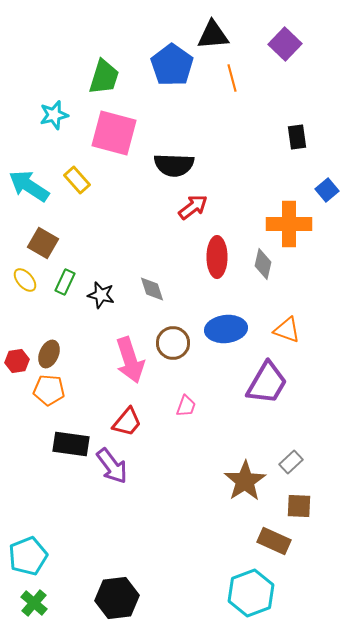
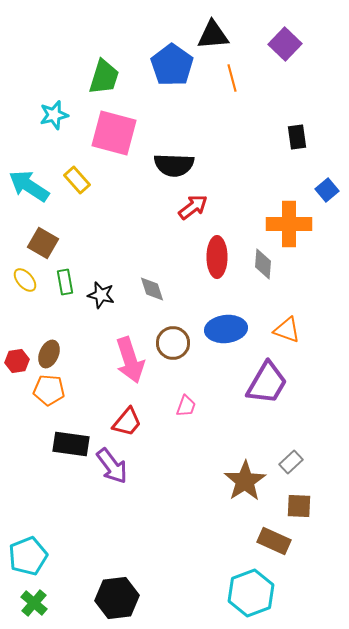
gray diamond at (263, 264): rotated 8 degrees counterclockwise
green rectangle at (65, 282): rotated 35 degrees counterclockwise
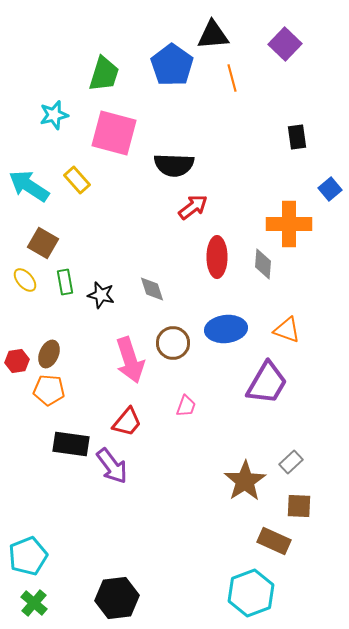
green trapezoid at (104, 77): moved 3 px up
blue square at (327, 190): moved 3 px right, 1 px up
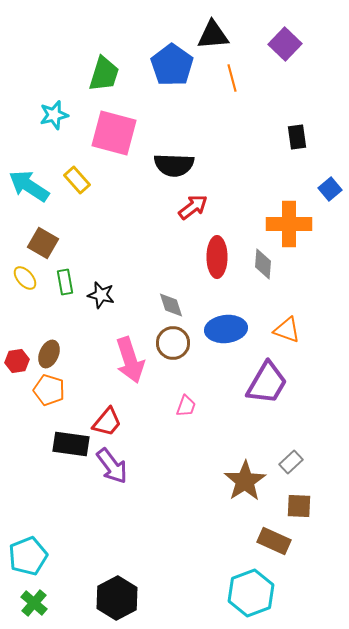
yellow ellipse at (25, 280): moved 2 px up
gray diamond at (152, 289): moved 19 px right, 16 px down
orange pentagon at (49, 390): rotated 12 degrees clockwise
red trapezoid at (127, 422): moved 20 px left
black hexagon at (117, 598): rotated 21 degrees counterclockwise
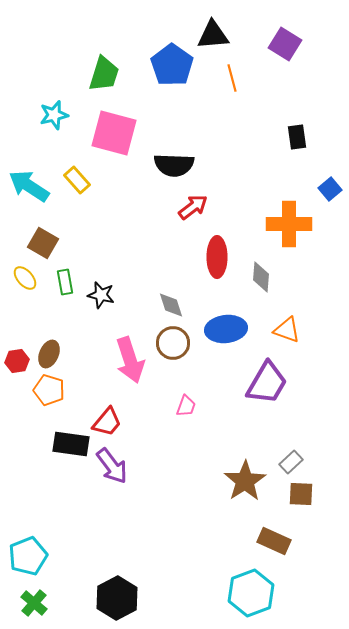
purple square at (285, 44): rotated 12 degrees counterclockwise
gray diamond at (263, 264): moved 2 px left, 13 px down
brown square at (299, 506): moved 2 px right, 12 px up
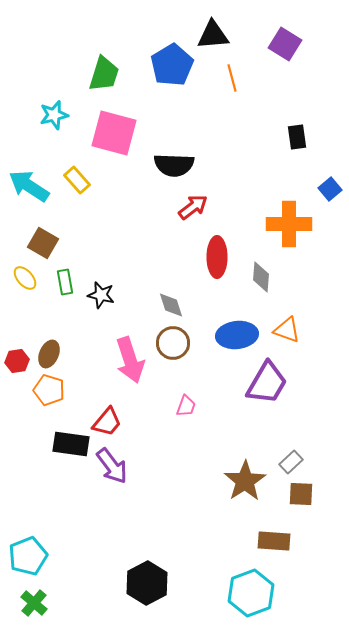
blue pentagon at (172, 65): rotated 6 degrees clockwise
blue ellipse at (226, 329): moved 11 px right, 6 px down
brown rectangle at (274, 541): rotated 20 degrees counterclockwise
black hexagon at (117, 598): moved 30 px right, 15 px up
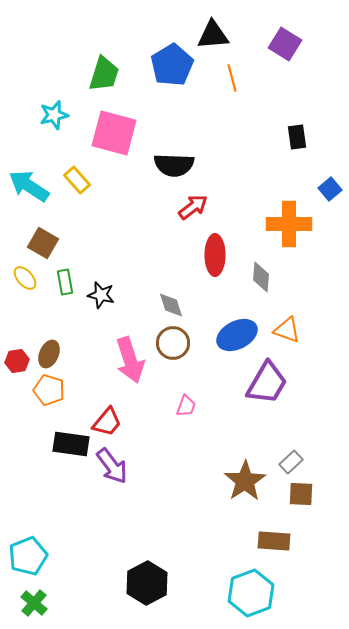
red ellipse at (217, 257): moved 2 px left, 2 px up
blue ellipse at (237, 335): rotated 21 degrees counterclockwise
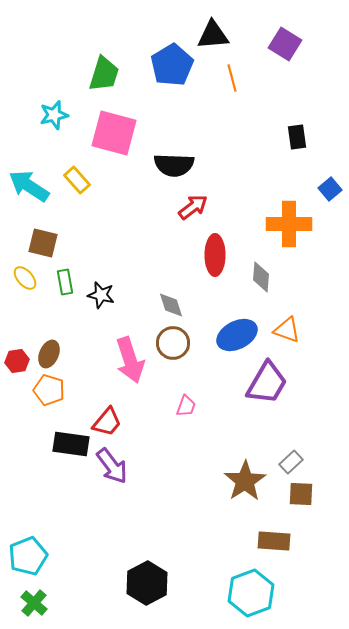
brown square at (43, 243): rotated 16 degrees counterclockwise
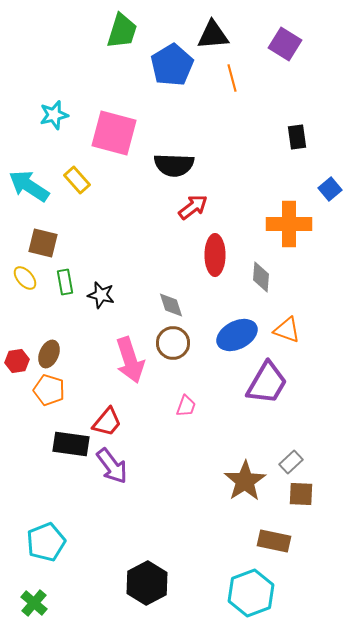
green trapezoid at (104, 74): moved 18 px right, 43 px up
brown rectangle at (274, 541): rotated 8 degrees clockwise
cyan pentagon at (28, 556): moved 18 px right, 14 px up
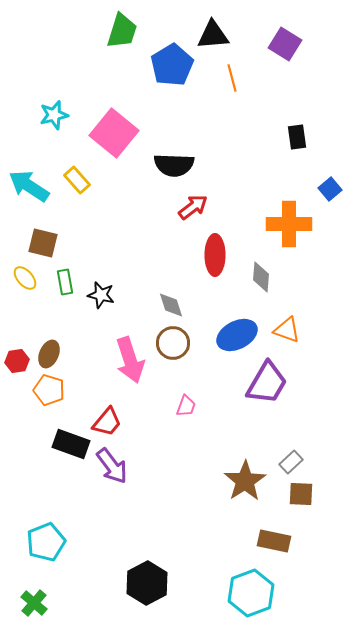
pink square at (114, 133): rotated 24 degrees clockwise
black rectangle at (71, 444): rotated 12 degrees clockwise
